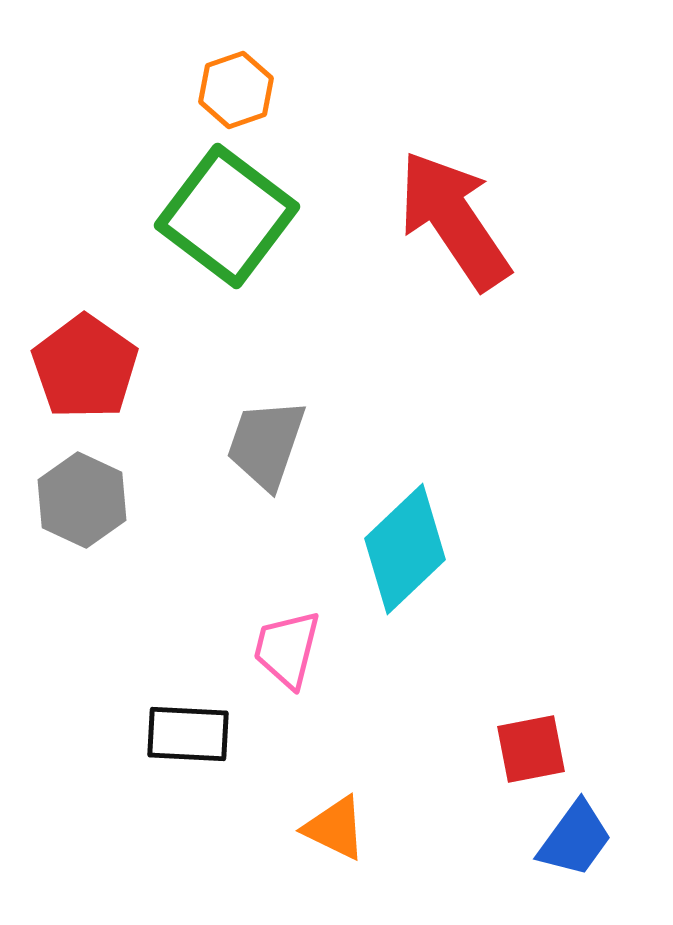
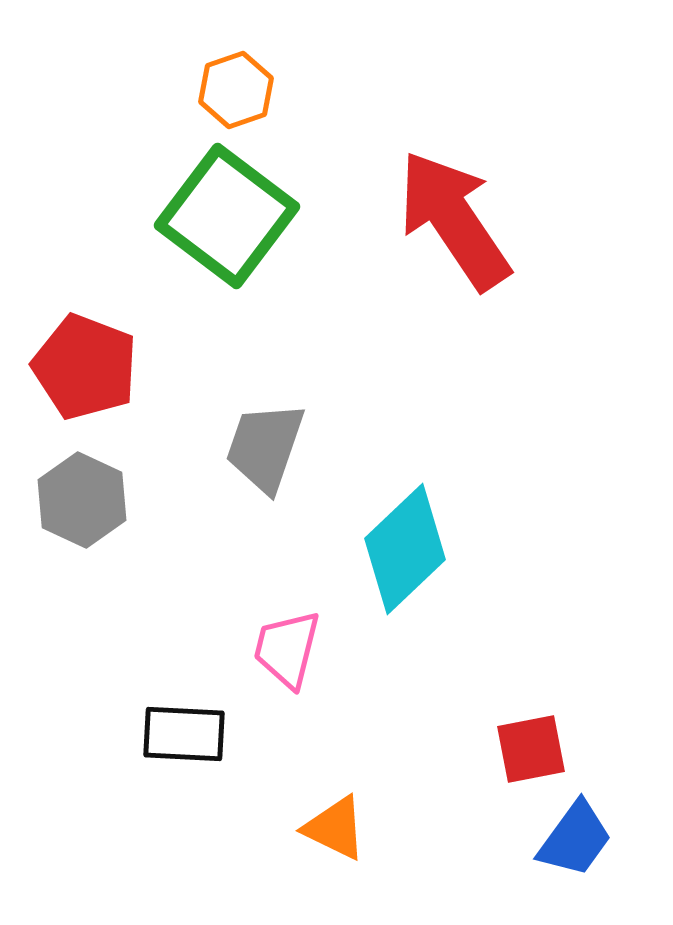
red pentagon: rotated 14 degrees counterclockwise
gray trapezoid: moved 1 px left, 3 px down
black rectangle: moved 4 px left
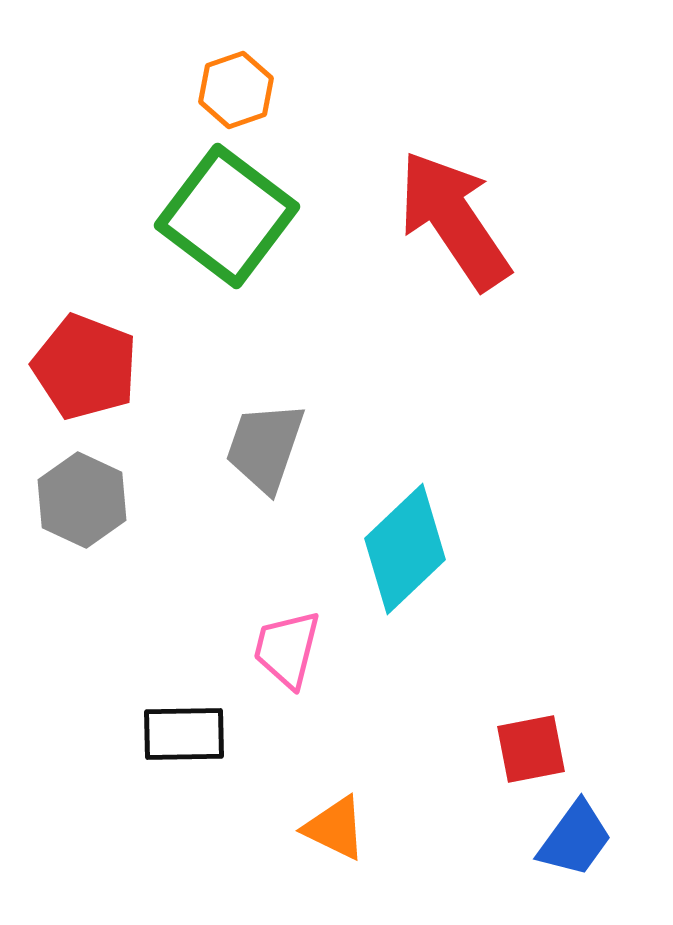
black rectangle: rotated 4 degrees counterclockwise
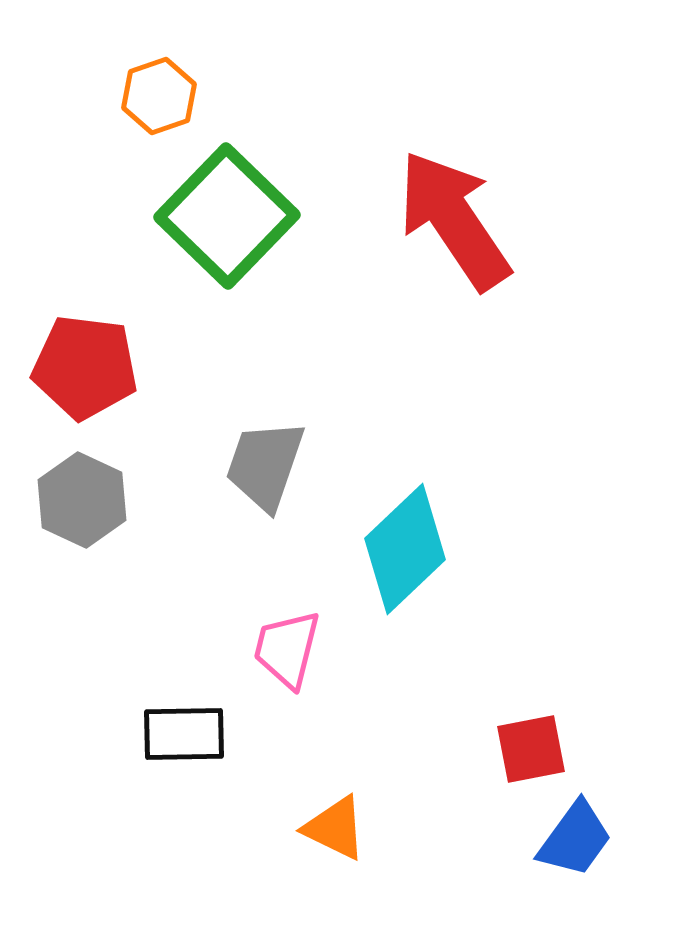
orange hexagon: moved 77 px left, 6 px down
green square: rotated 7 degrees clockwise
red pentagon: rotated 14 degrees counterclockwise
gray trapezoid: moved 18 px down
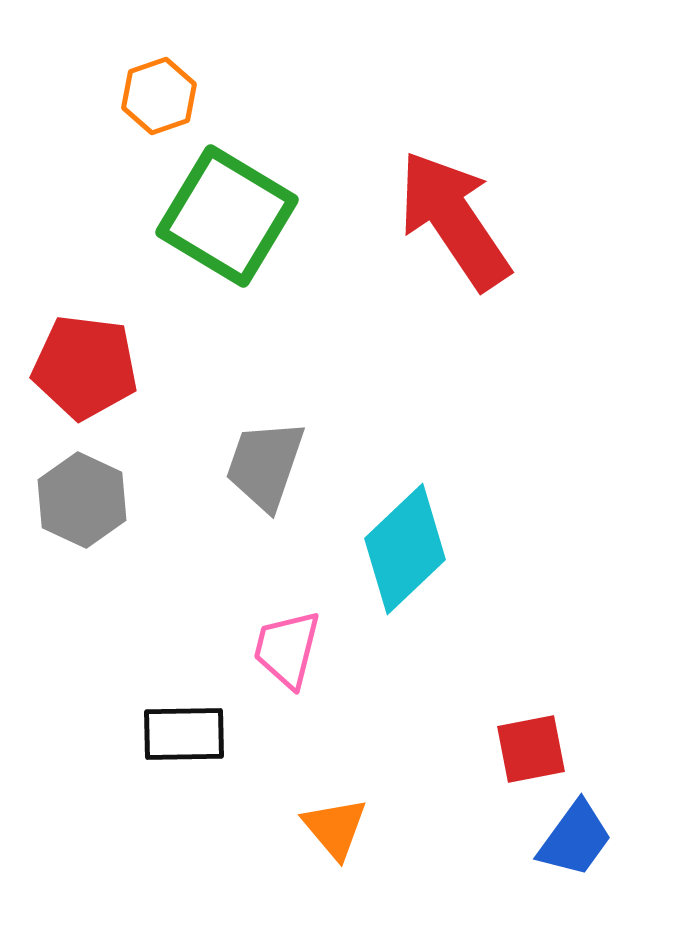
green square: rotated 13 degrees counterclockwise
orange triangle: rotated 24 degrees clockwise
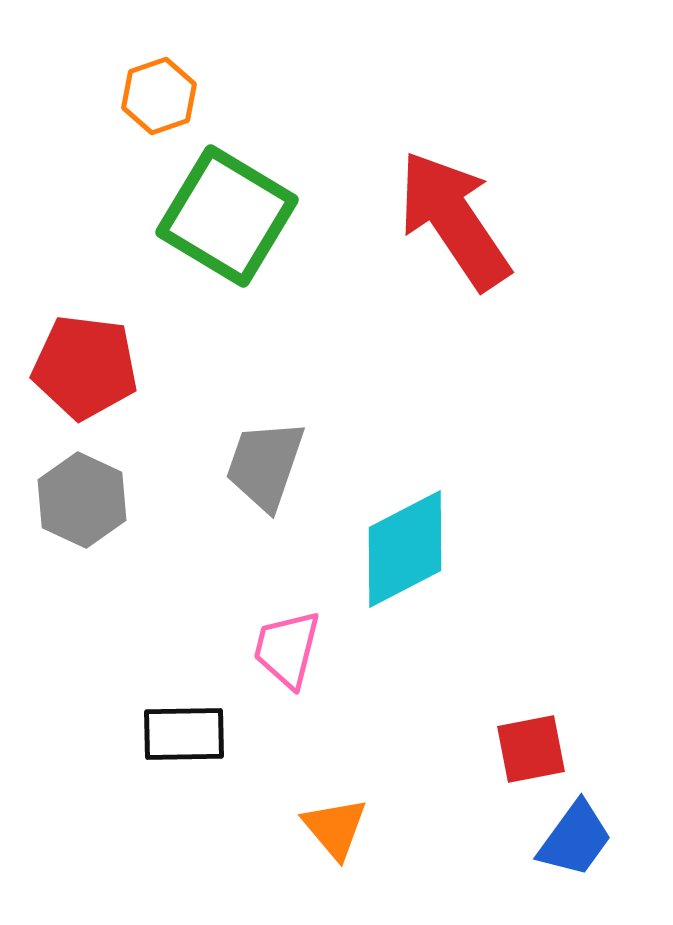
cyan diamond: rotated 16 degrees clockwise
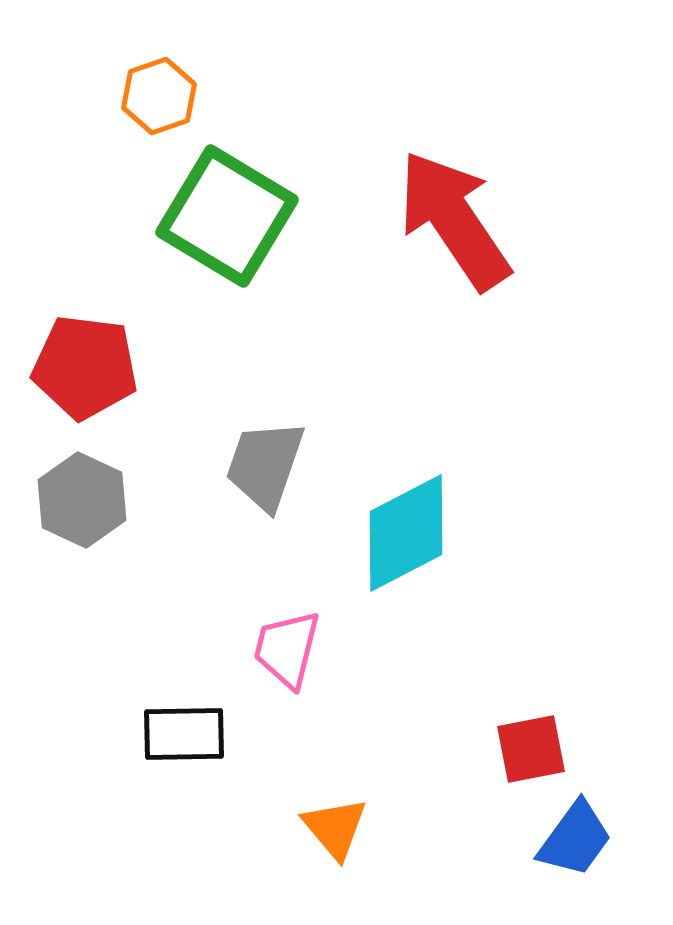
cyan diamond: moved 1 px right, 16 px up
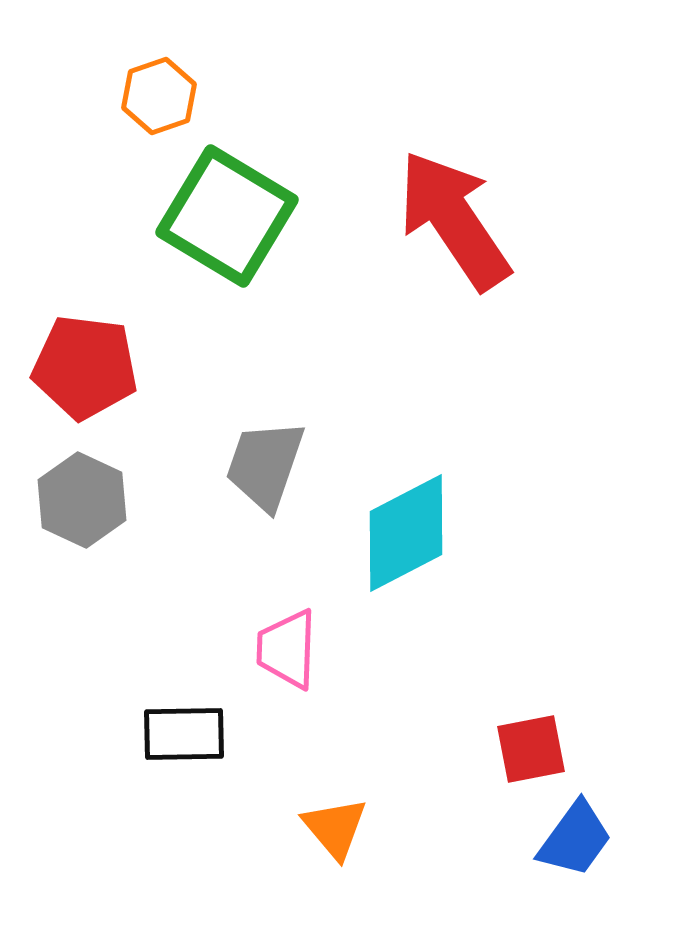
pink trapezoid: rotated 12 degrees counterclockwise
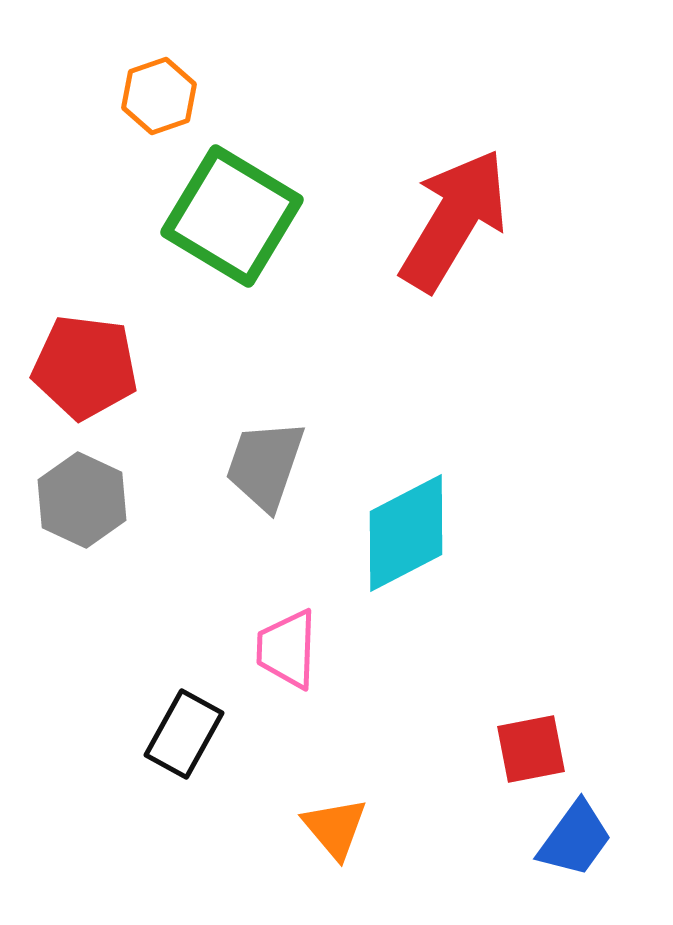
green square: moved 5 px right
red arrow: rotated 65 degrees clockwise
black rectangle: rotated 60 degrees counterclockwise
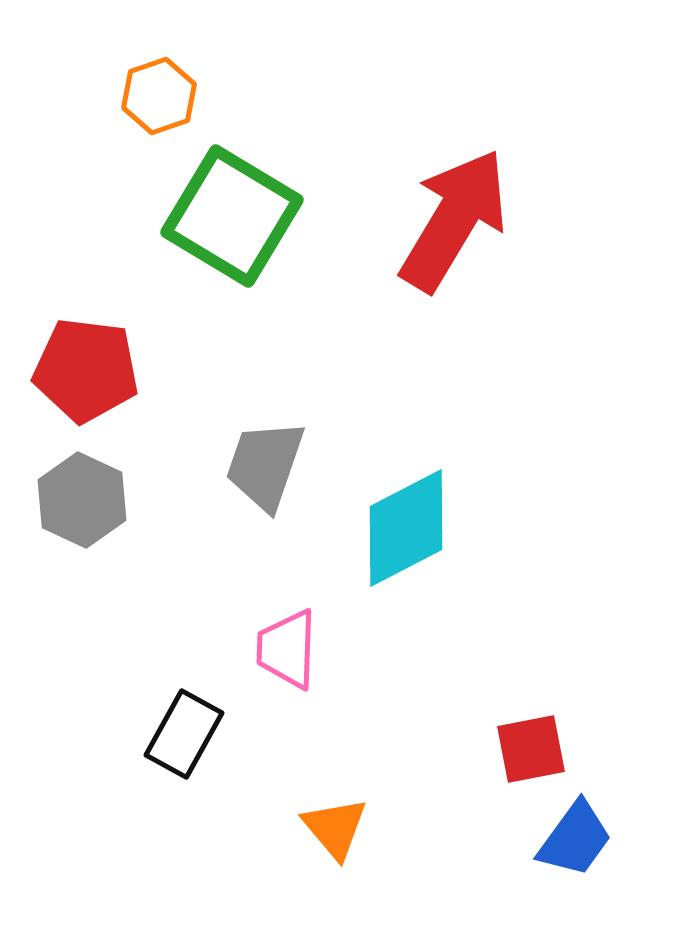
red pentagon: moved 1 px right, 3 px down
cyan diamond: moved 5 px up
